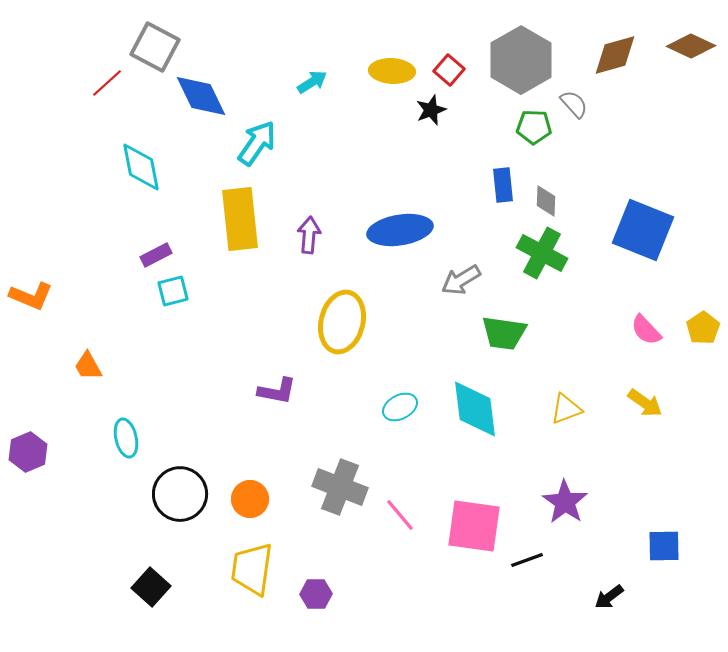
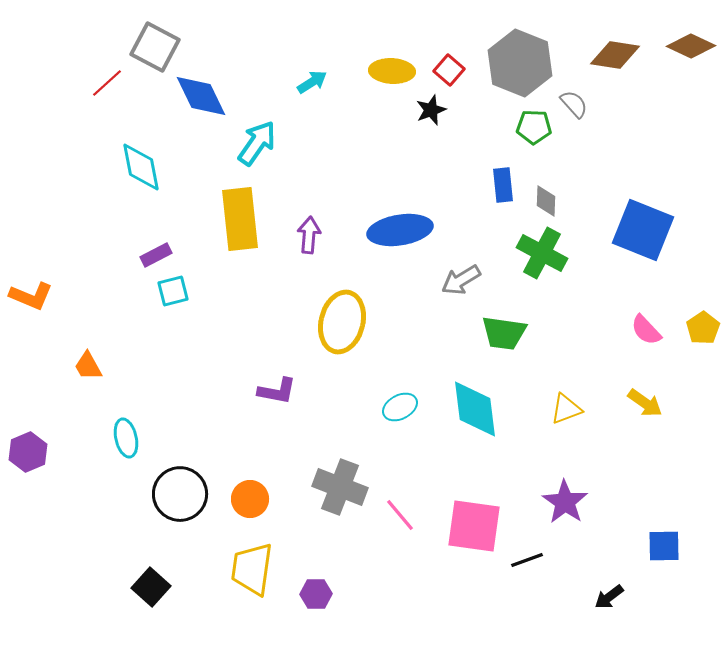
brown diamond at (615, 55): rotated 24 degrees clockwise
gray hexagon at (521, 60): moved 1 px left, 3 px down; rotated 8 degrees counterclockwise
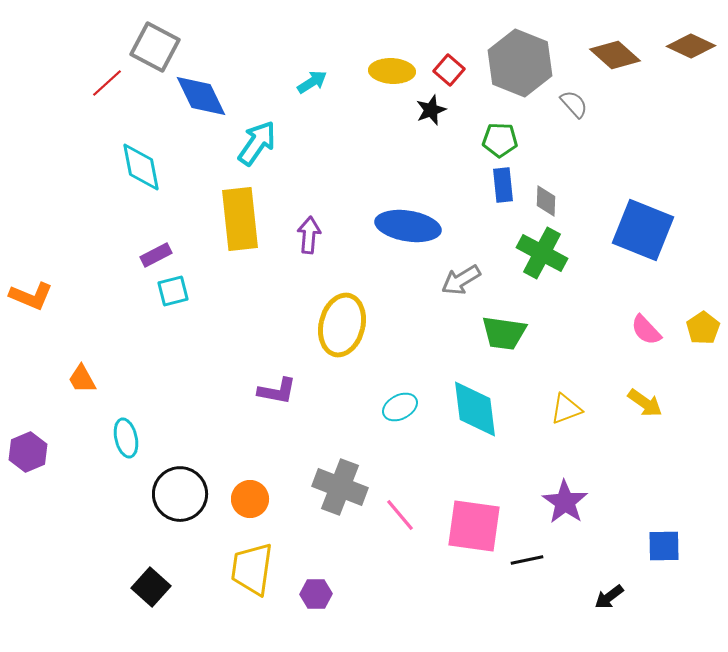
brown diamond at (615, 55): rotated 33 degrees clockwise
green pentagon at (534, 127): moved 34 px left, 13 px down
blue ellipse at (400, 230): moved 8 px right, 4 px up; rotated 18 degrees clockwise
yellow ellipse at (342, 322): moved 3 px down
orange trapezoid at (88, 366): moved 6 px left, 13 px down
black line at (527, 560): rotated 8 degrees clockwise
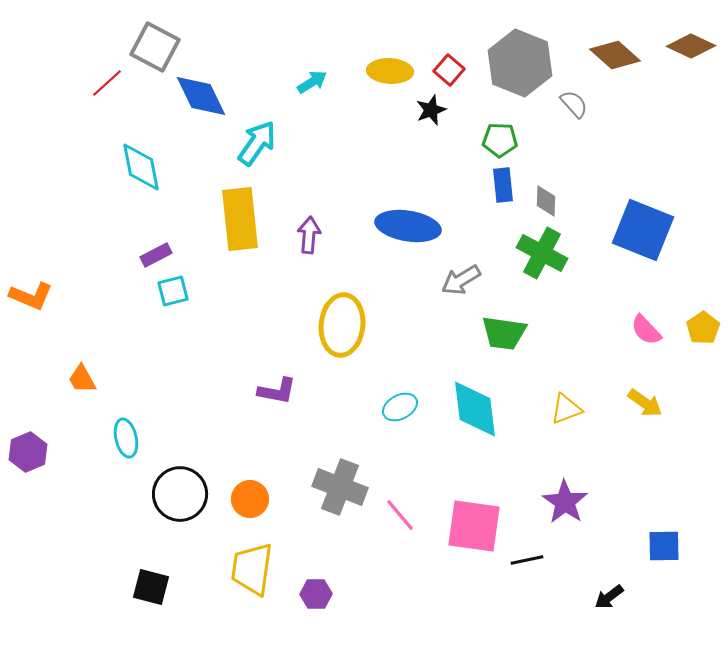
yellow ellipse at (392, 71): moved 2 px left
yellow ellipse at (342, 325): rotated 8 degrees counterclockwise
black square at (151, 587): rotated 27 degrees counterclockwise
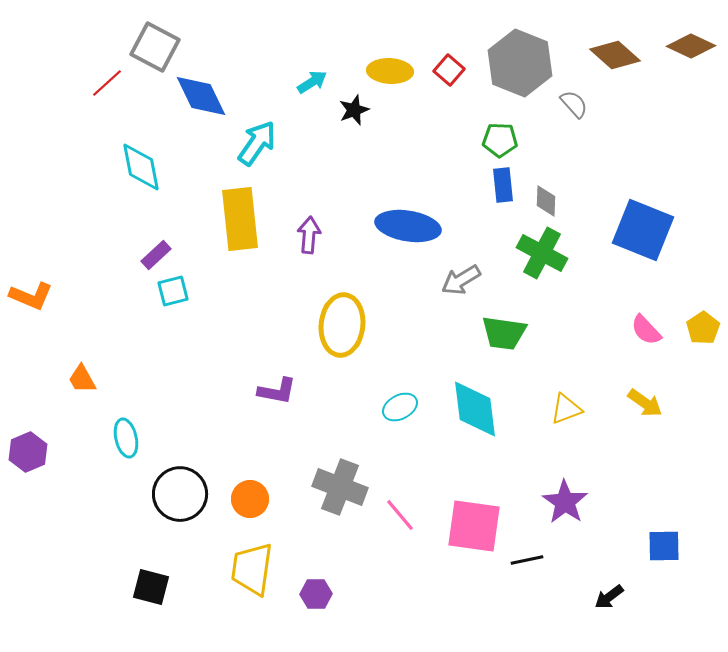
black star at (431, 110): moved 77 px left
purple rectangle at (156, 255): rotated 16 degrees counterclockwise
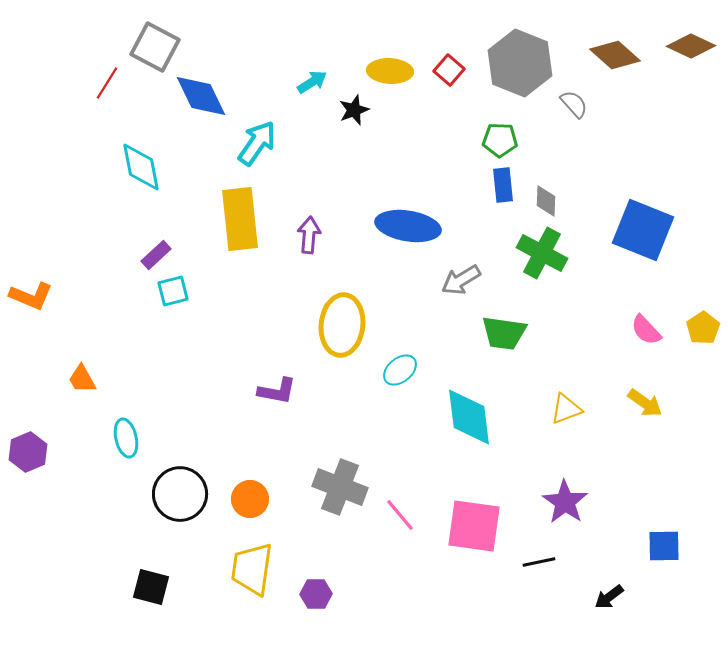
red line at (107, 83): rotated 16 degrees counterclockwise
cyan ellipse at (400, 407): moved 37 px up; rotated 12 degrees counterclockwise
cyan diamond at (475, 409): moved 6 px left, 8 px down
black line at (527, 560): moved 12 px right, 2 px down
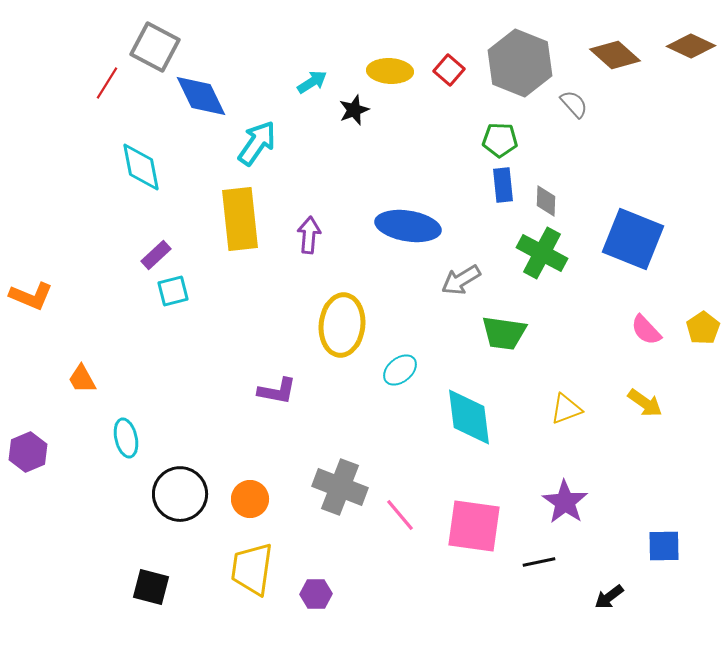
blue square at (643, 230): moved 10 px left, 9 px down
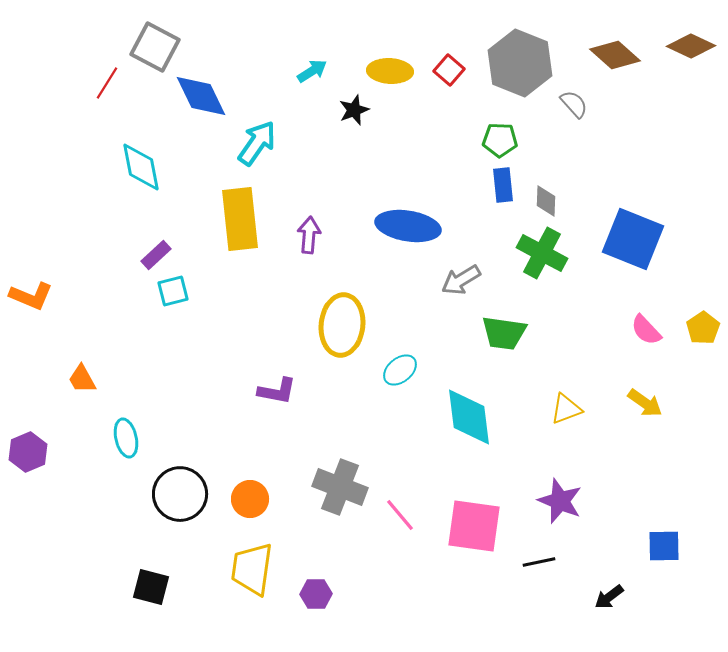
cyan arrow at (312, 82): moved 11 px up
purple star at (565, 502): moved 5 px left, 1 px up; rotated 12 degrees counterclockwise
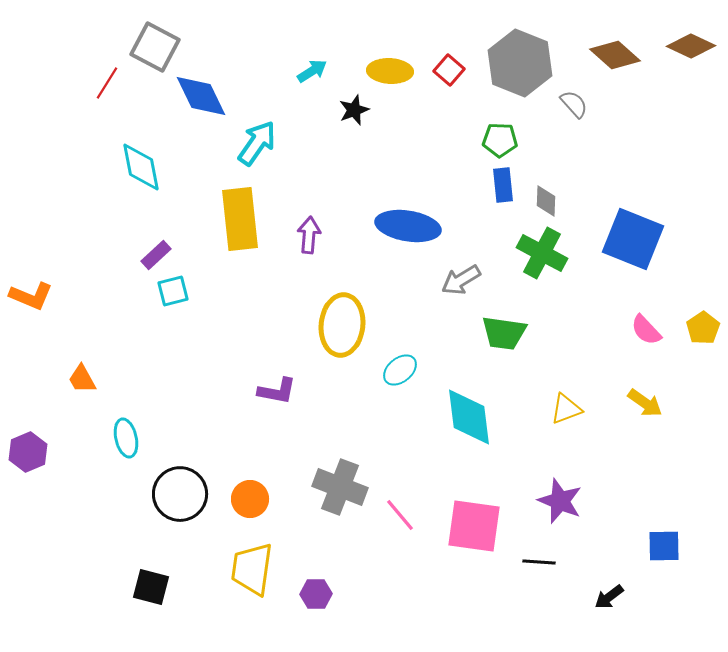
black line at (539, 562): rotated 16 degrees clockwise
